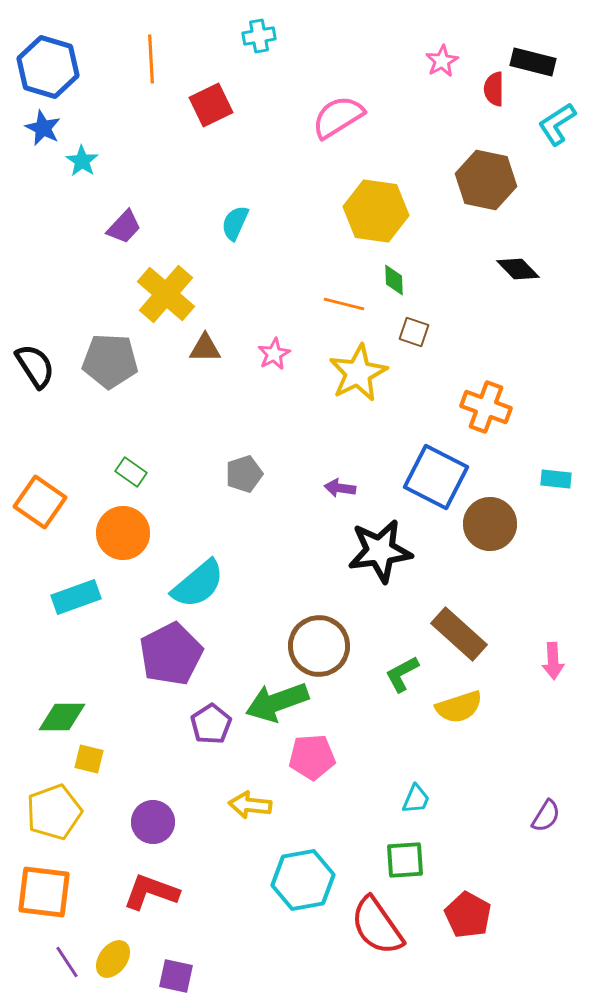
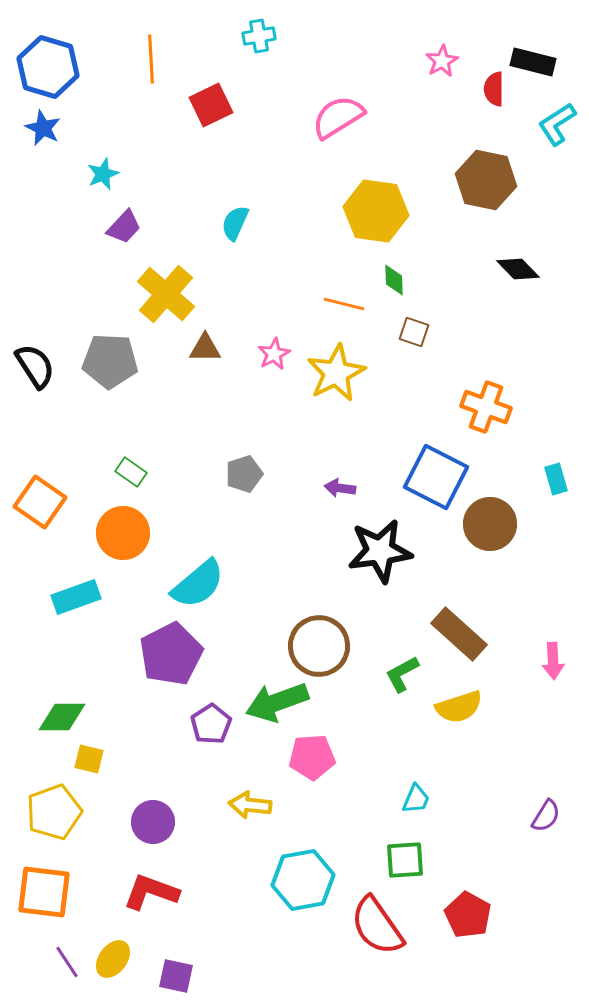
cyan star at (82, 161): moved 21 px right, 13 px down; rotated 16 degrees clockwise
yellow star at (358, 373): moved 22 px left
cyan rectangle at (556, 479): rotated 68 degrees clockwise
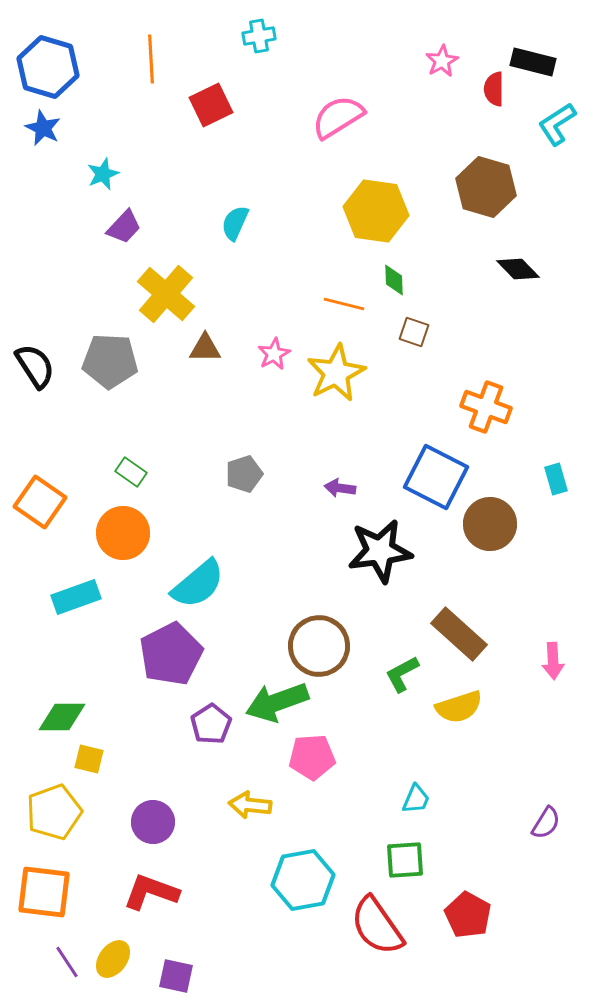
brown hexagon at (486, 180): moved 7 px down; rotated 4 degrees clockwise
purple semicircle at (546, 816): moved 7 px down
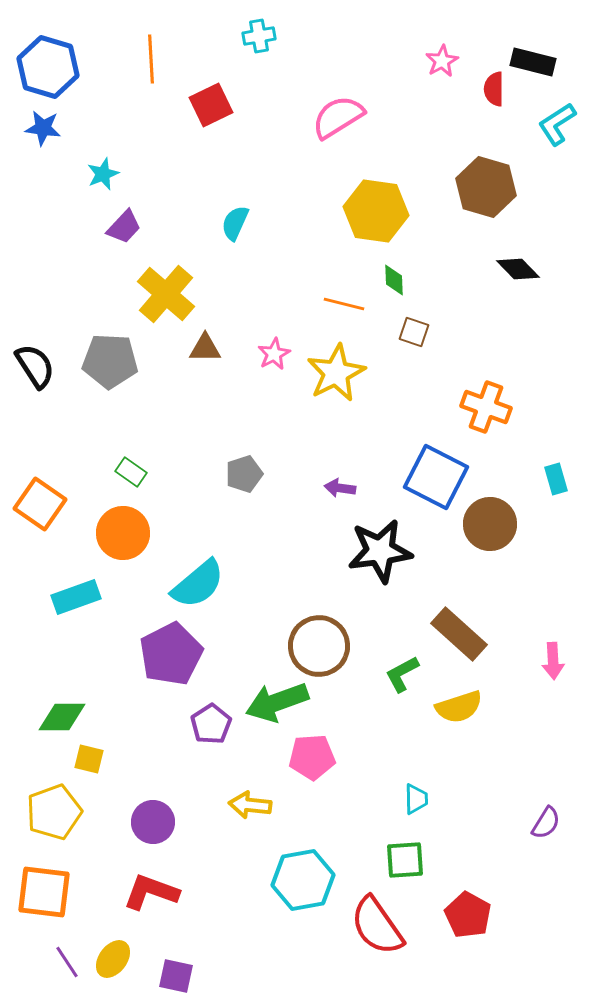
blue star at (43, 128): rotated 18 degrees counterclockwise
orange square at (40, 502): moved 2 px down
cyan trapezoid at (416, 799): rotated 24 degrees counterclockwise
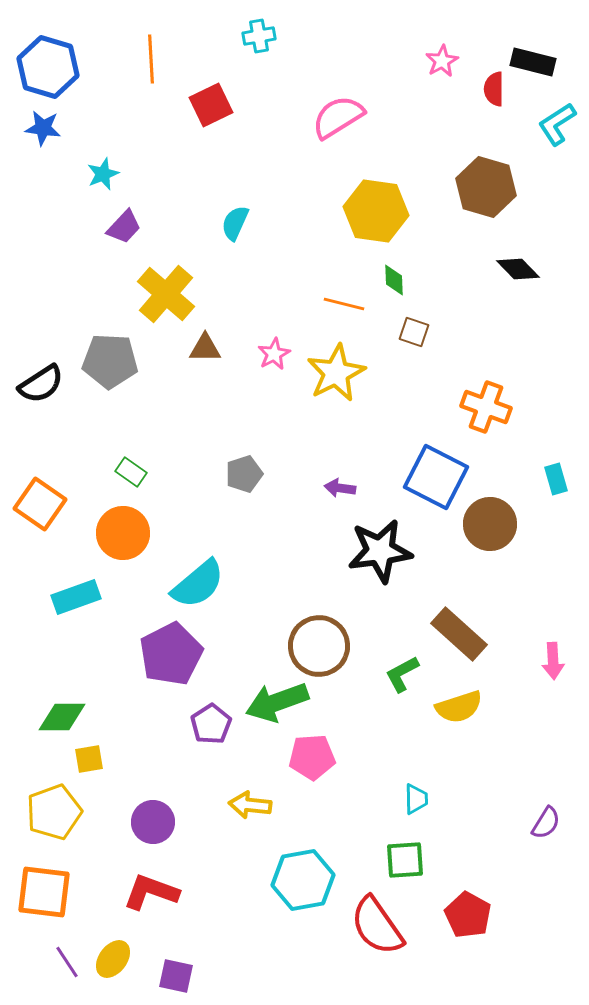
black semicircle at (35, 366): moved 6 px right, 18 px down; rotated 90 degrees clockwise
yellow square at (89, 759): rotated 24 degrees counterclockwise
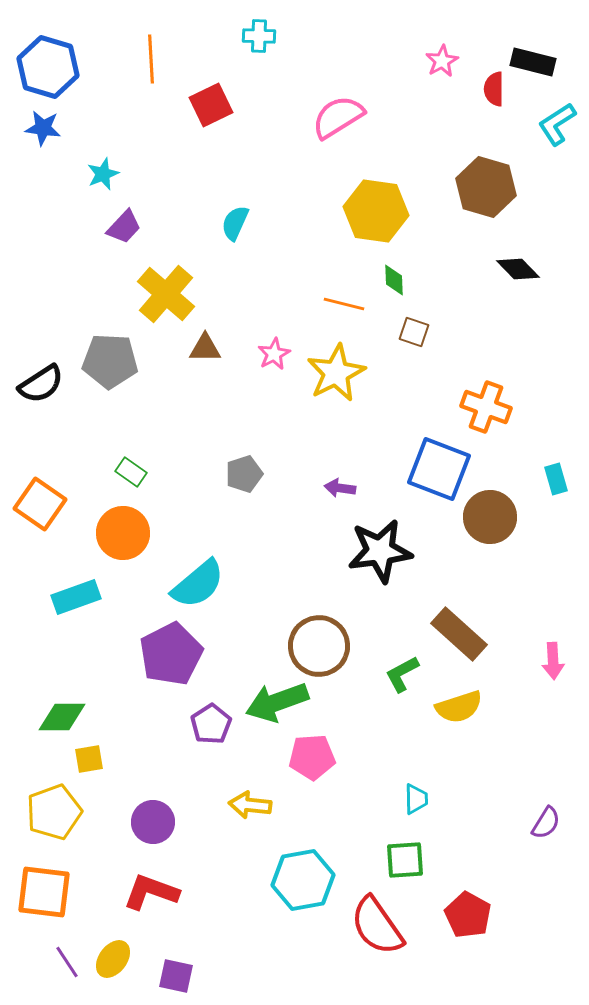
cyan cross at (259, 36): rotated 12 degrees clockwise
blue square at (436, 477): moved 3 px right, 8 px up; rotated 6 degrees counterclockwise
brown circle at (490, 524): moved 7 px up
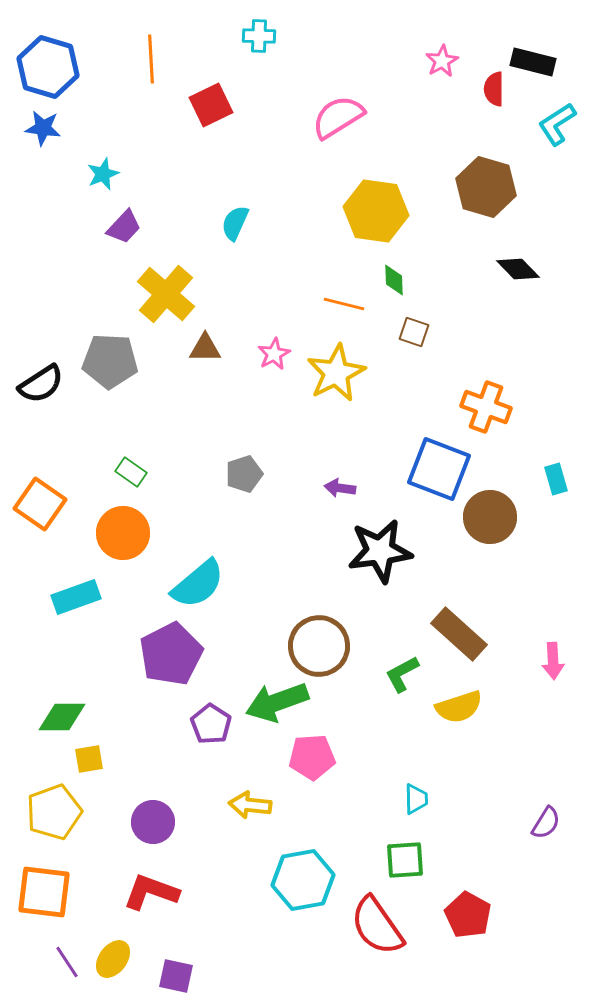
purple pentagon at (211, 724): rotated 6 degrees counterclockwise
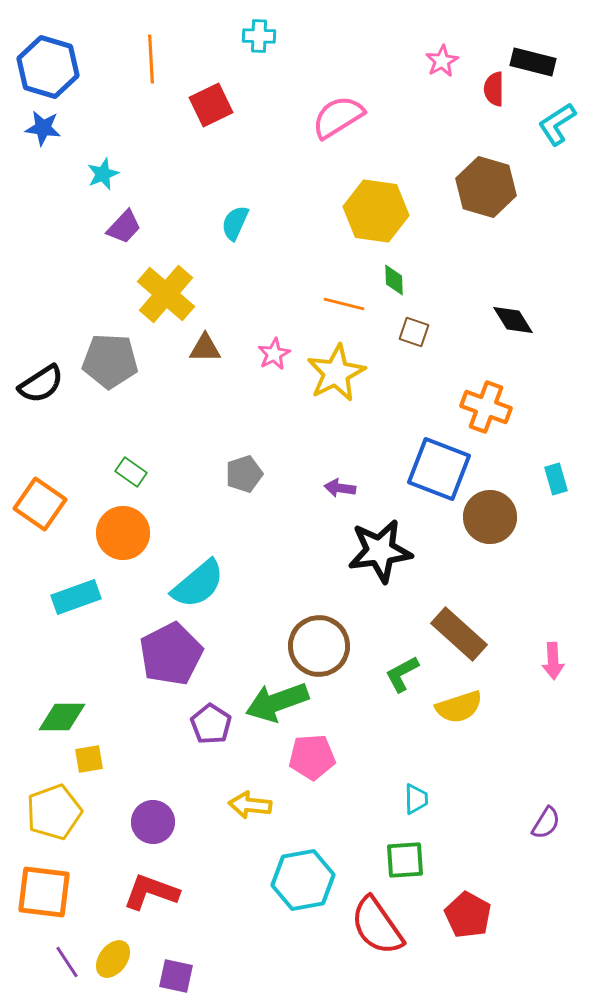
black diamond at (518, 269): moved 5 px left, 51 px down; rotated 12 degrees clockwise
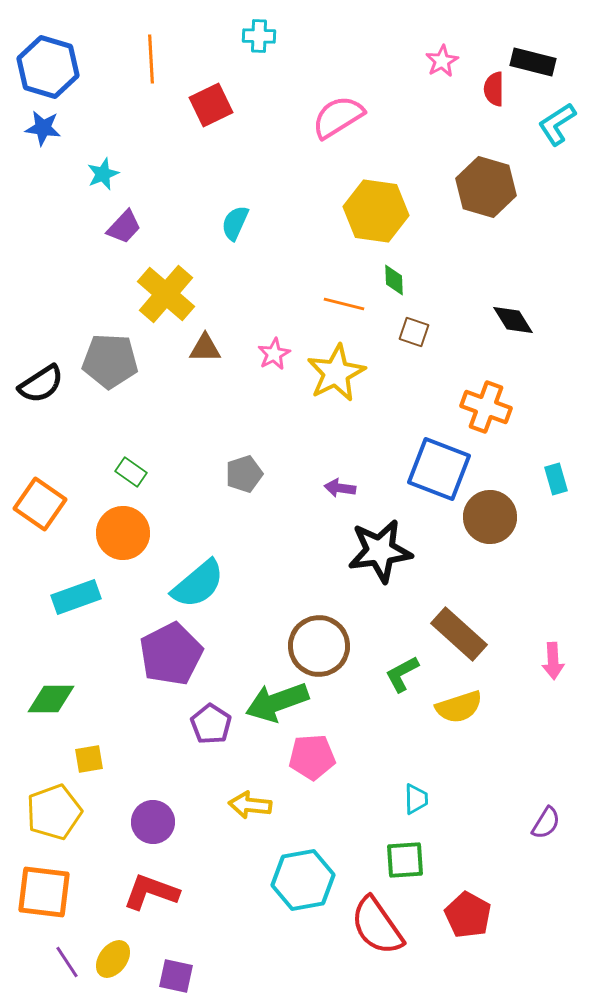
green diamond at (62, 717): moved 11 px left, 18 px up
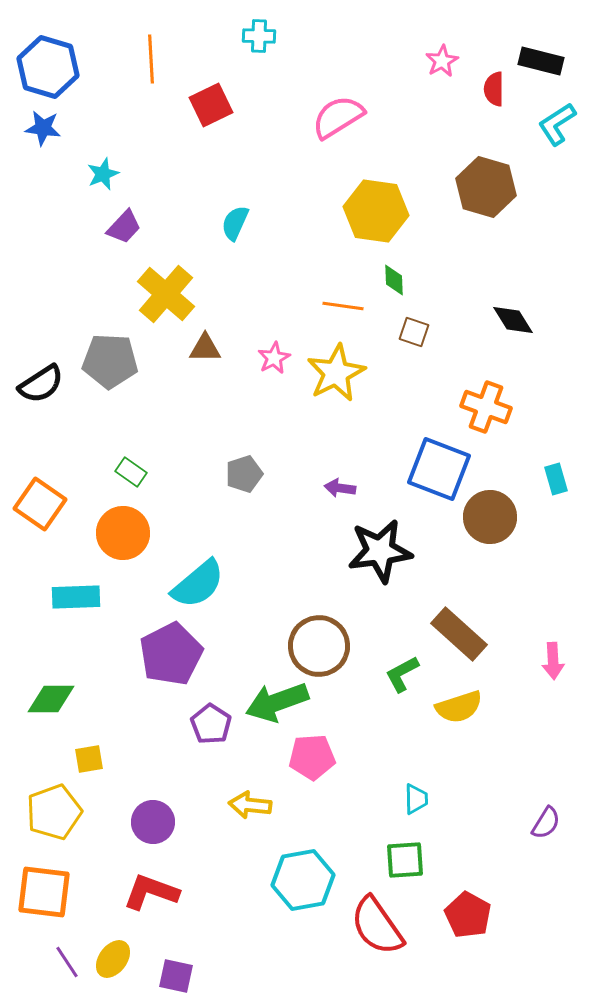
black rectangle at (533, 62): moved 8 px right, 1 px up
orange line at (344, 304): moved 1 px left, 2 px down; rotated 6 degrees counterclockwise
pink star at (274, 354): moved 4 px down
cyan rectangle at (76, 597): rotated 18 degrees clockwise
